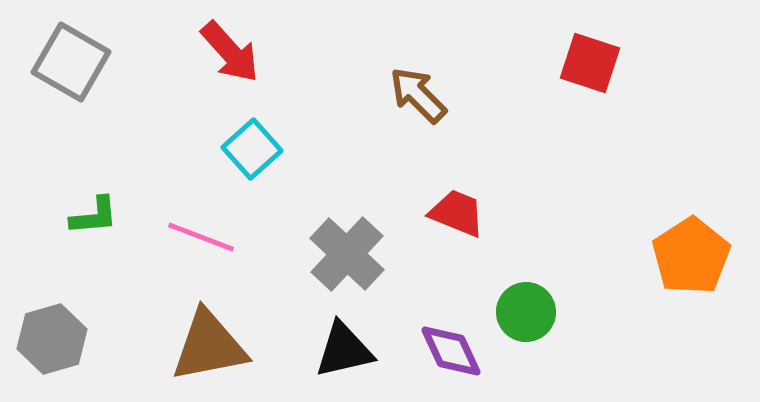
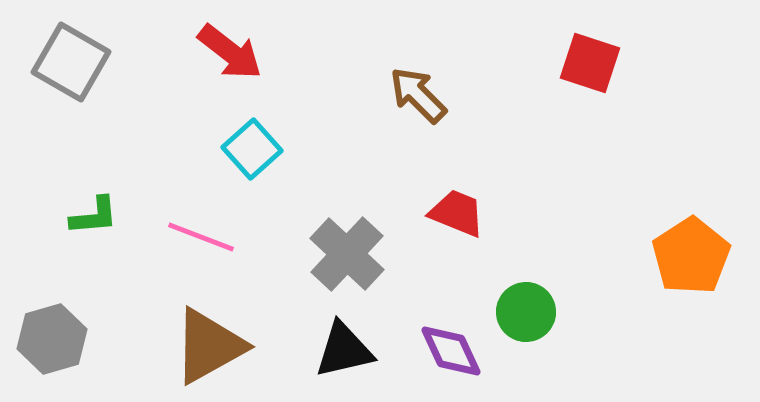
red arrow: rotated 10 degrees counterclockwise
brown triangle: rotated 18 degrees counterclockwise
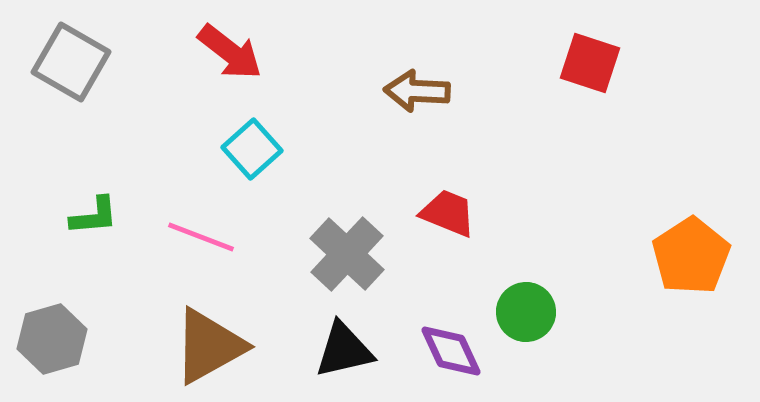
brown arrow: moved 1 px left, 4 px up; rotated 42 degrees counterclockwise
red trapezoid: moved 9 px left
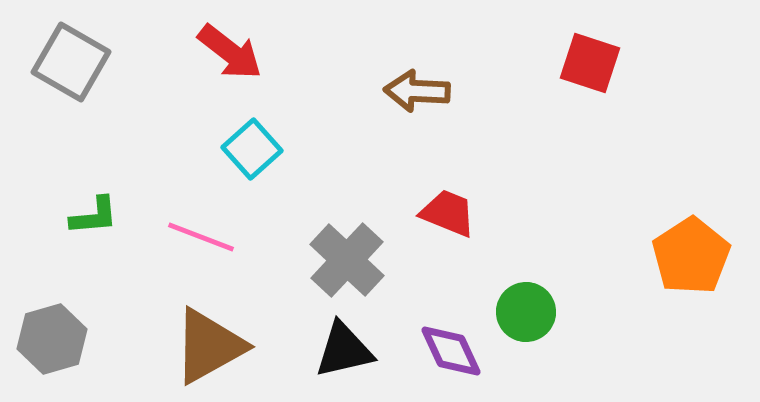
gray cross: moved 6 px down
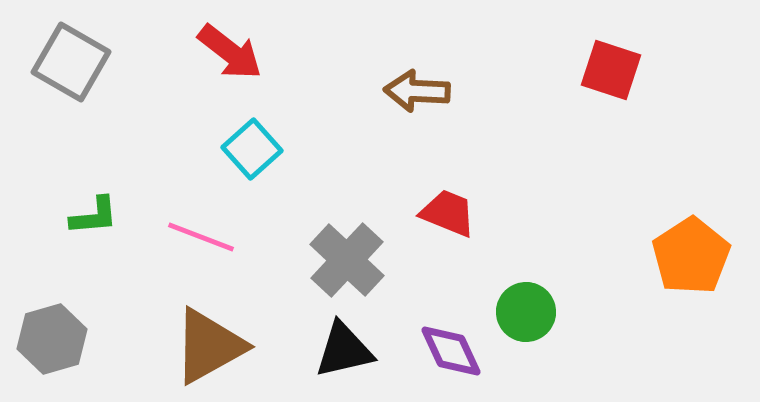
red square: moved 21 px right, 7 px down
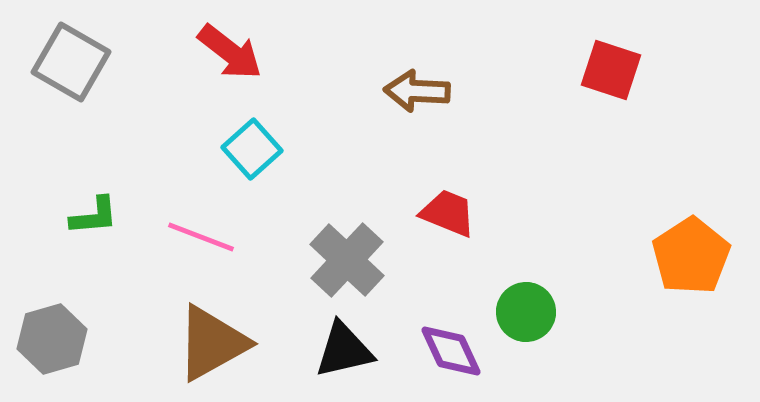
brown triangle: moved 3 px right, 3 px up
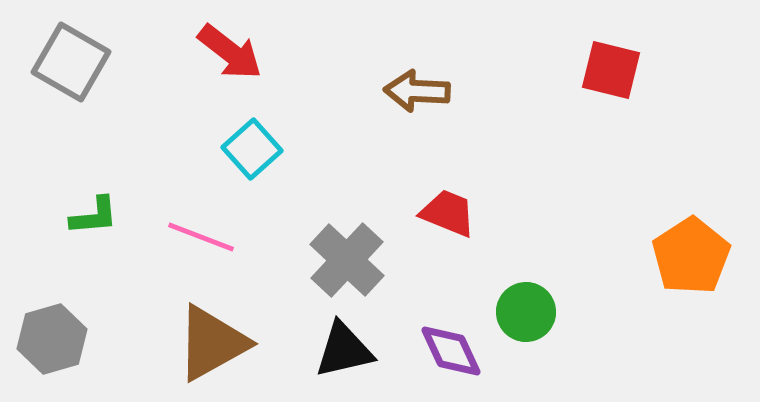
red square: rotated 4 degrees counterclockwise
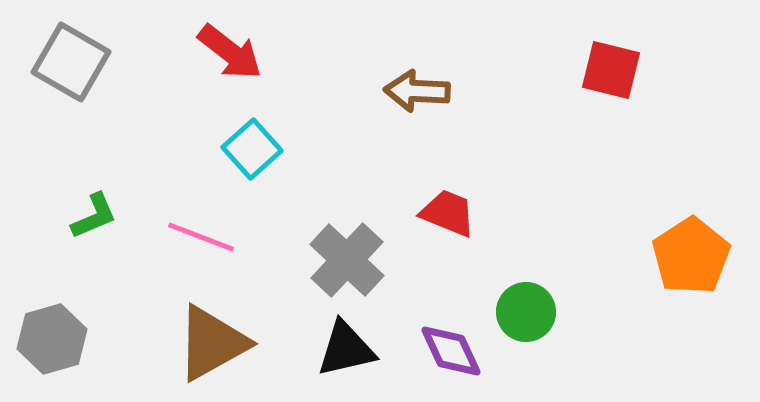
green L-shape: rotated 18 degrees counterclockwise
black triangle: moved 2 px right, 1 px up
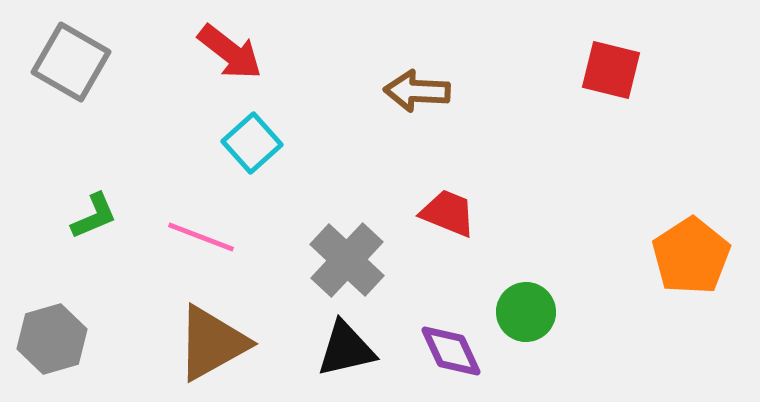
cyan square: moved 6 px up
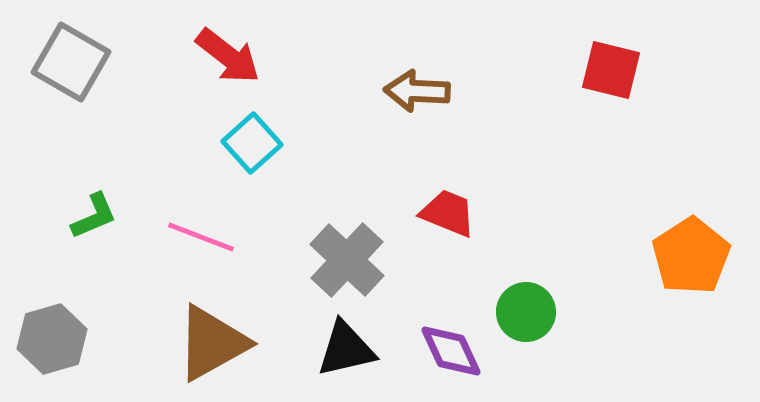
red arrow: moved 2 px left, 4 px down
